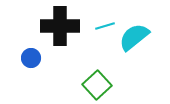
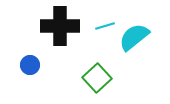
blue circle: moved 1 px left, 7 px down
green square: moved 7 px up
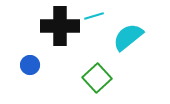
cyan line: moved 11 px left, 10 px up
cyan semicircle: moved 6 px left
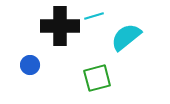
cyan semicircle: moved 2 px left
green square: rotated 28 degrees clockwise
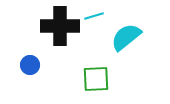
green square: moved 1 px left, 1 px down; rotated 12 degrees clockwise
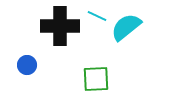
cyan line: moved 3 px right; rotated 42 degrees clockwise
cyan semicircle: moved 10 px up
blue circle: moved 3 px left
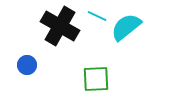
black cross: rotated 30 degrees clockwise
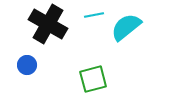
cyan line: moved 3 px left, 1 px up; rotated 36 degrees counterclockwise
black cross: moved 12 px left, 2 px up
green square: moved 3 px left; rotated 12 degrees counterclockwise
